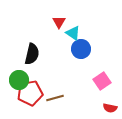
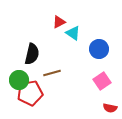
red triangle: rotated 32 degrees clockwise
blue circle: moved 18 px right
brown line: moved 3 px left, 25 px up
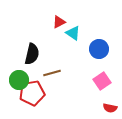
red pentagon: moved 2 px right
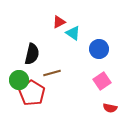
red pentagon: rotated 30 degrees counterclockwise
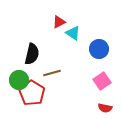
red semicircle: moved 5 px left
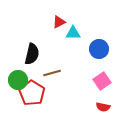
cyan triangle: rotated 35 degrees counterclockwise
green circle: moved 1 px left
red semicircle: moved 2 px left, 1 px up
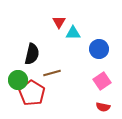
red triangle: rotated 32 degrees counterclockwise
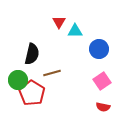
cyan triangle: moved 2 px right, 2 px up
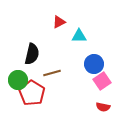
red triangle: rotated 32 degrees clockwise
cyan triangle: moved 4 px right, 5 px down
blue circle: moved 5 px left, 15 px down
